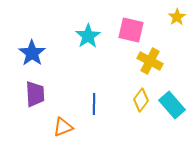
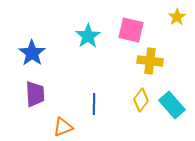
yellow cross: rotated 20 degrees counterclockwise
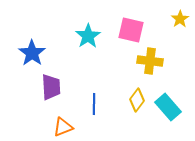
yellow star: moved 3 px right, 2 px down
purple trapezoid: moved 16 px right, 7 px up
yellow diamond: moved 4 px left
cyan rectangle: moved 4 px left, 2 px down
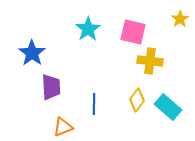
pink square: moved 2 px right, 2 px down
cyan star: moved 7 px up
cyan rectangle: rotated 8 degrees counterclockwise
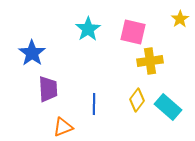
yellow cross: rotated 15 degrees counterclockwise
purple trapezoid: moved 3 px left, 2 px down
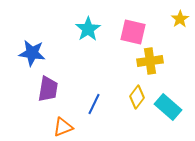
blue star: rotated 28 degrees counterclockwise
purple trapezoid: rotated 12 degrees clockwise
yellow diamond: moved 3 px up
blue line: rotated 25 degrees clockwise
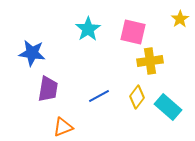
blue line: moved 5 px right, 8 px up; rotated 35 degrees clockwise
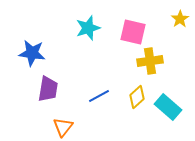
cyan star: moved 1 px up; rotated 15 degrees clockwise
yellow diamond: rotated 10 degrees clockwise
orange triangle: rotated 30 degrees counterclockwise
